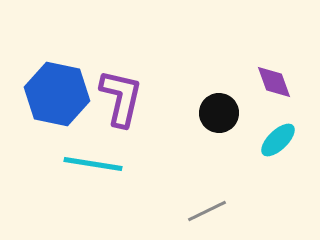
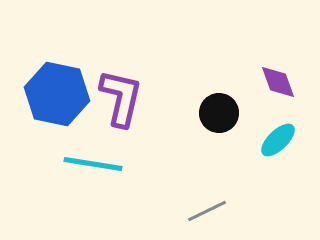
purple diamond: moved 4 px right
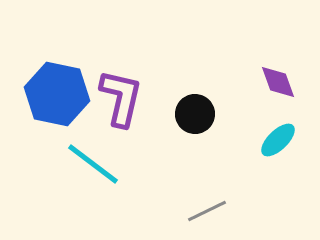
black circle: moved 24 px left, 1 px down
cyan line: rotated 28 degrees clockwise
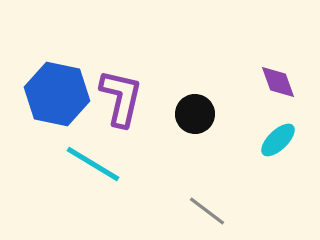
cyan line: rotated 6 degrees counterclockwise
gray line: rotated 63 degrees clockwise
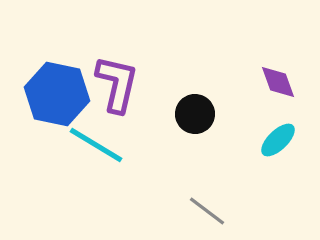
purple L-shape: moved 4 px left, 14 px up
cyan line: moved 3 px right, 19 px up
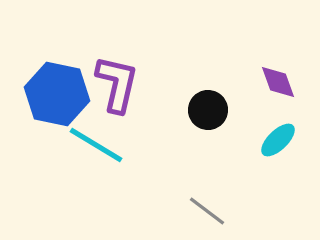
black circle: moved 13 px right, 4 px up
